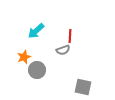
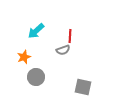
gray circle: moved 1 px left, 7 px down
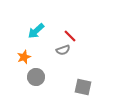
red line: rotated 48 degrees counterclockwise
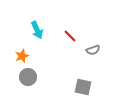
cyan arrow: moved 1 px right, 1 px up; rotated 72 degrees counterclockwise
gray semicircle: moved 30 px right
orange star: moved 2 px left, 1 px up
gray circle: moved 8 px left
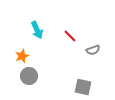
gray circle: moved 1 px right, 1 px up
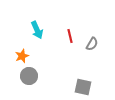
red line: rotated 32 degrees clockwise
gray semicircle: moved 1 px left, 6 px up; rotated 40 degrees counterclockwise
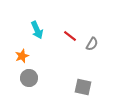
red line: rotated 40 degrees counterclockwise
gray circle: moved 2 px down
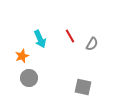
cyan arrow: moved 3 px right, 9 px down
red line: rotated 24 degrees clockwise
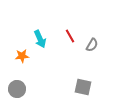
gray semicircle: moved 1 px down
orange star: rotated 16 degrees clockwise
gray circle: moved 12 px left, 11 px down
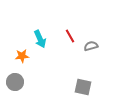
gray semicircle: moved 1 px left, 1 px down; rotated 136 degrees counterclockwise
gray circle: moved 2 px left, 7 px up
